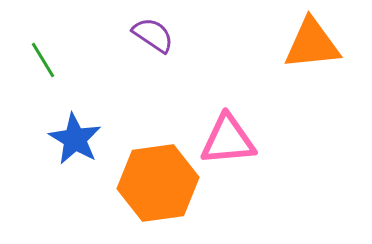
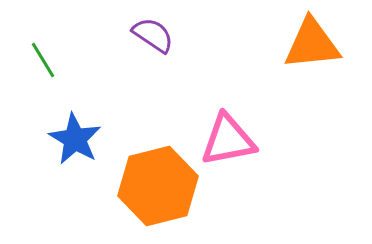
pink triangle: rotated 6 degrees counterclockwise
orange hexagon: moved 3 px down; rotated 6 degrees counterclockwise
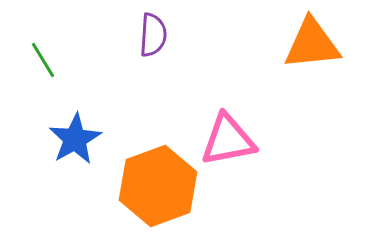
purple semicircle: rotated 60 degrees clockwise
blue star: rotated 12 degrees clockwise
orange hexagon: rotated 6 degrees counterclockwise
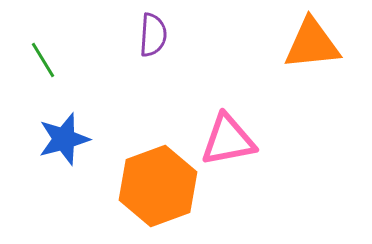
blue star: moved 11 px left; rotated 14 degrees clockwise
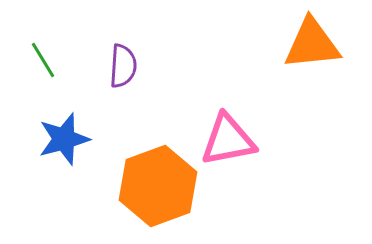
purple semicircle: moved 30 px left, 31 px down
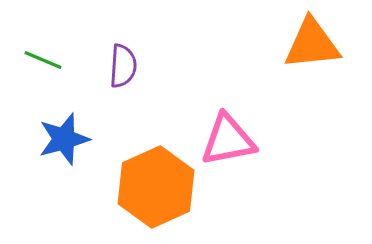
green line: rotated 36 degrees counterclockwise
orange hexagon: moved 2 px left, 1 px down; rotated 4 degrees counterclockwise
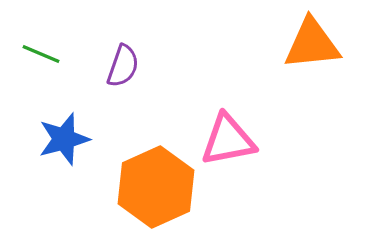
green line: moved 2 px left, 6 px up
purple semicircle: rotated 15 degrees clockwise
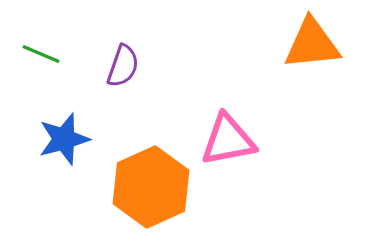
orange hexagon: moved 5 px left
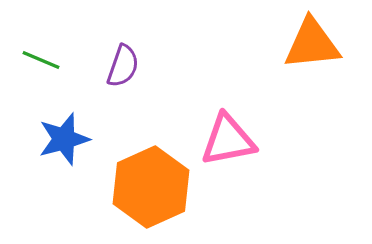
green line: moved 6 px down
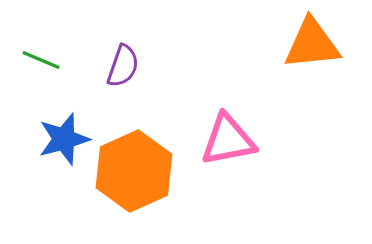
orange hexagon: moved 17 px left, 16 px up
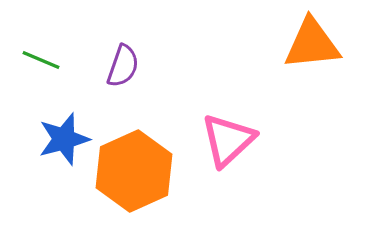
pink triangle: rotated 32 degrees counterclockwise
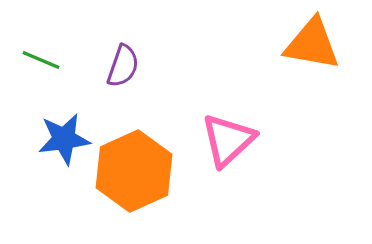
orange triangle: rotated 16 degrees clockwise
blue star: rotated 8 degrees clockwise
